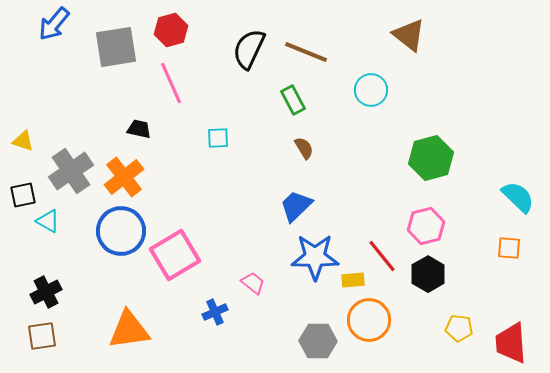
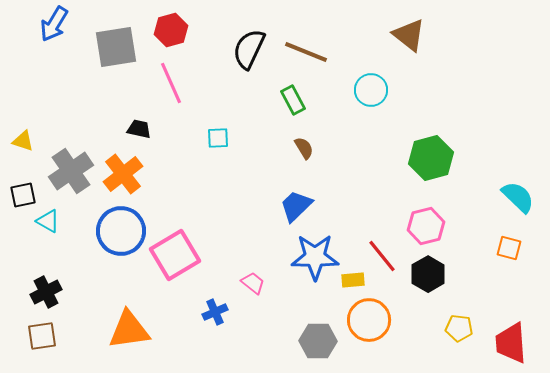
blue arrow: rotated 9 degrees counterclockwise
orange cross: moved 1 px left, 3 px up
orange square: rotated 10 degrees clockwise
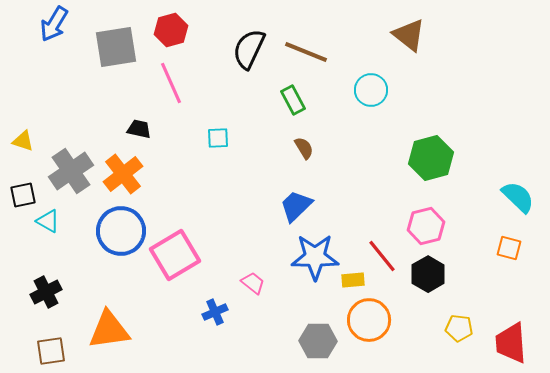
orange triangle: moved 20 px left
brown square: moved 9 px right, 15 px down
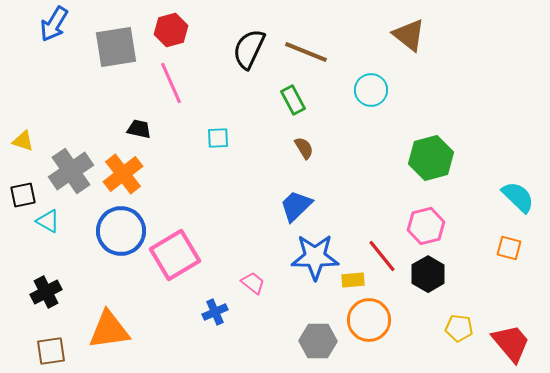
red trapezoid: rotated 144 degrees clockwise
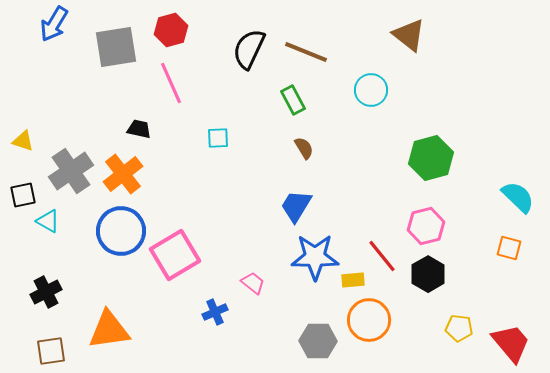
blue trapezoid: rotated 15 degrees counterclockwise
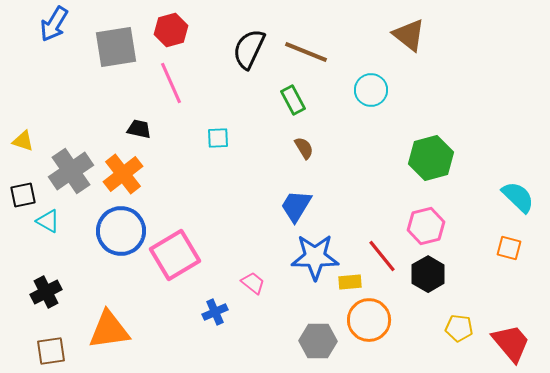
yellow rectangle: moved 3 px left, 2 px down
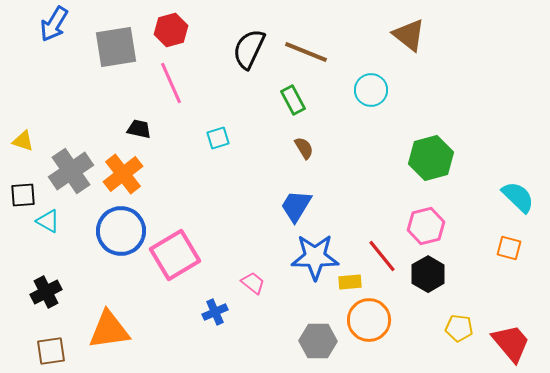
cyan square: rotated 15 degrees counterclockwise
black square: rotated 8 degrees clockwise
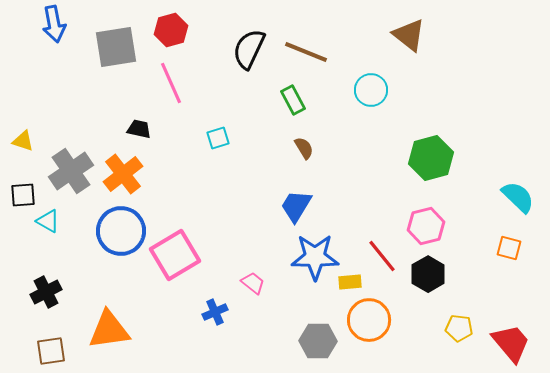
blue arrow: rotated 42 degrees counterclockwise
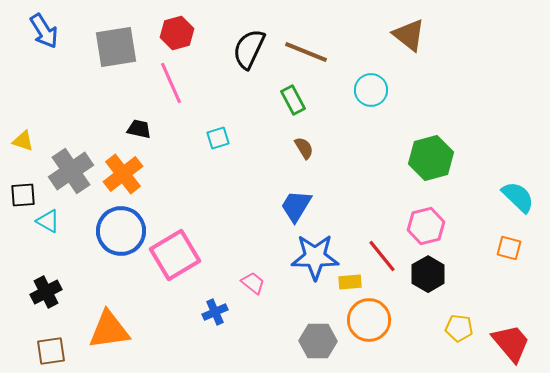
blue arrow: moved 10 px left, 7 px down; rotated 21 degrees counterclockwise
red hexagon: moved 6 px right, 3 px down
